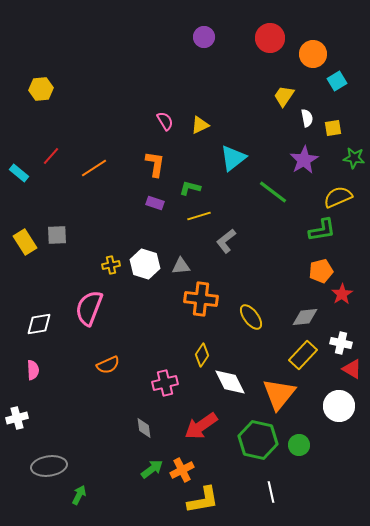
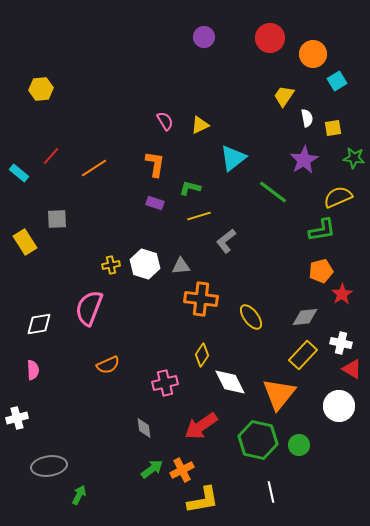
gray square at (57, 235): moved 16 px up
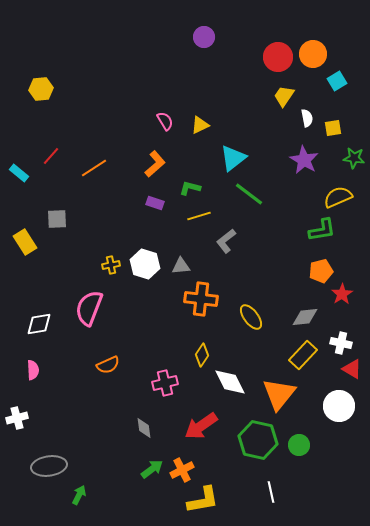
red circle at (270, 38): moved 8 px right, 19 px down
purple star at (304, 160): rotated 12 degrees counterclockwise
orange L-shape at (155, 164): rotated 40 degrees clockwise
green line at (273, 192): moved 24 px left, 2 px down
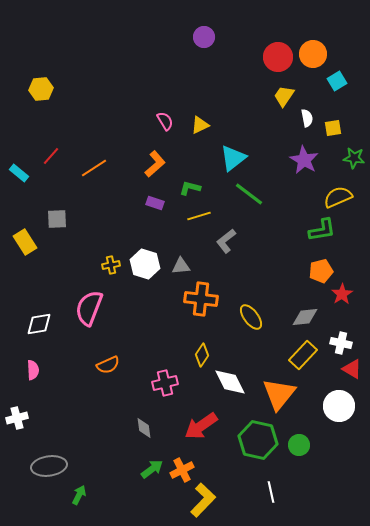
yellow L-shape at (203, 500): rotated 36 degrees counterclockwise
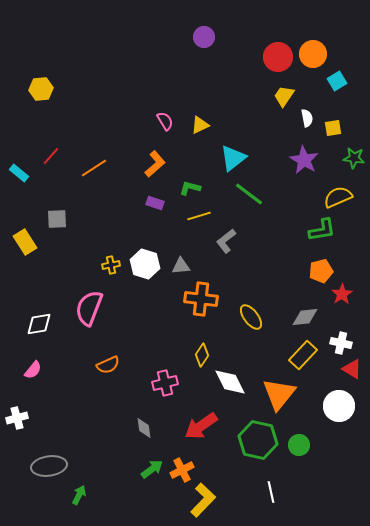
pink semicircle at (33, 370): rotated 42 degrees clockwise
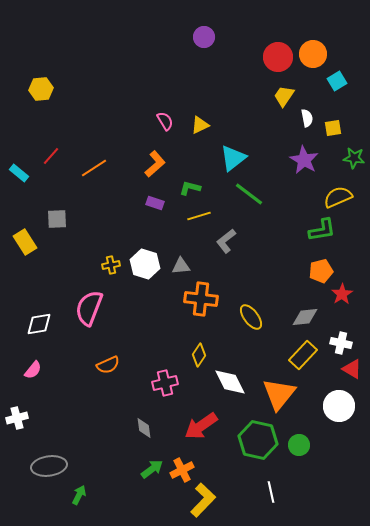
yellow diamond at (202, 355): moved 3 px left
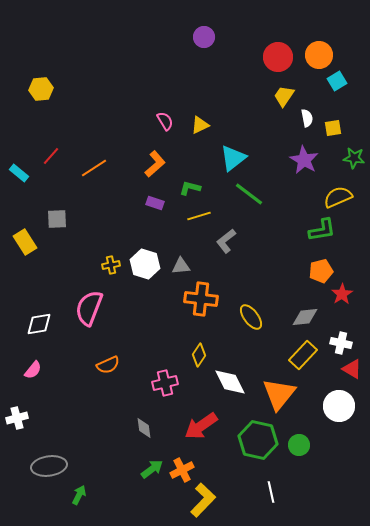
orange circle at (313, 54): moved 6 px right, 1 px down
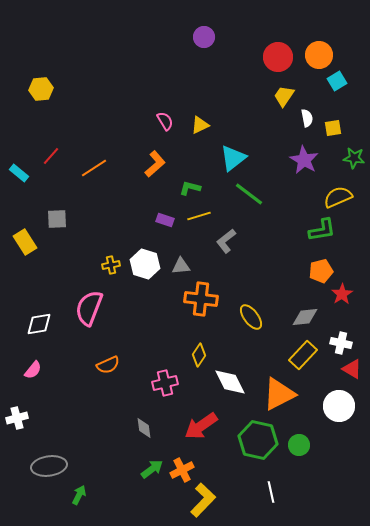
purple rectangle at (155, 203): moved 10 px right, 17 px down
orange triangle at (279, 394): rotated 24 degrees clockwise
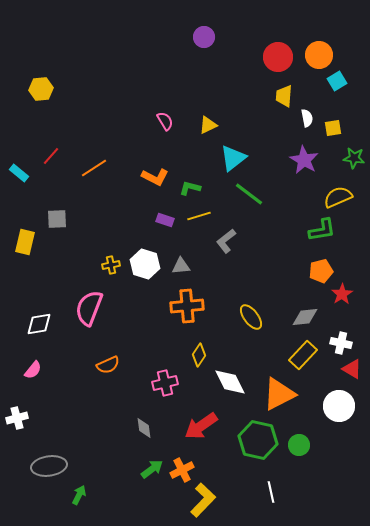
yellow trapezoid at (284, 96): rotated 30 degrees counterclockwise
yellow triangle at (200, 125): moved 8 px right
orange L-shape at (155, 164): moved 13 px down; rotated 68 degrees clockwise
yellow rectangle at (25, 242): rotated 45 degrees clockwise
orange cross at (201, 299): moved 14 px left, 7 px down; rotated 12 degrees counterclockwise
